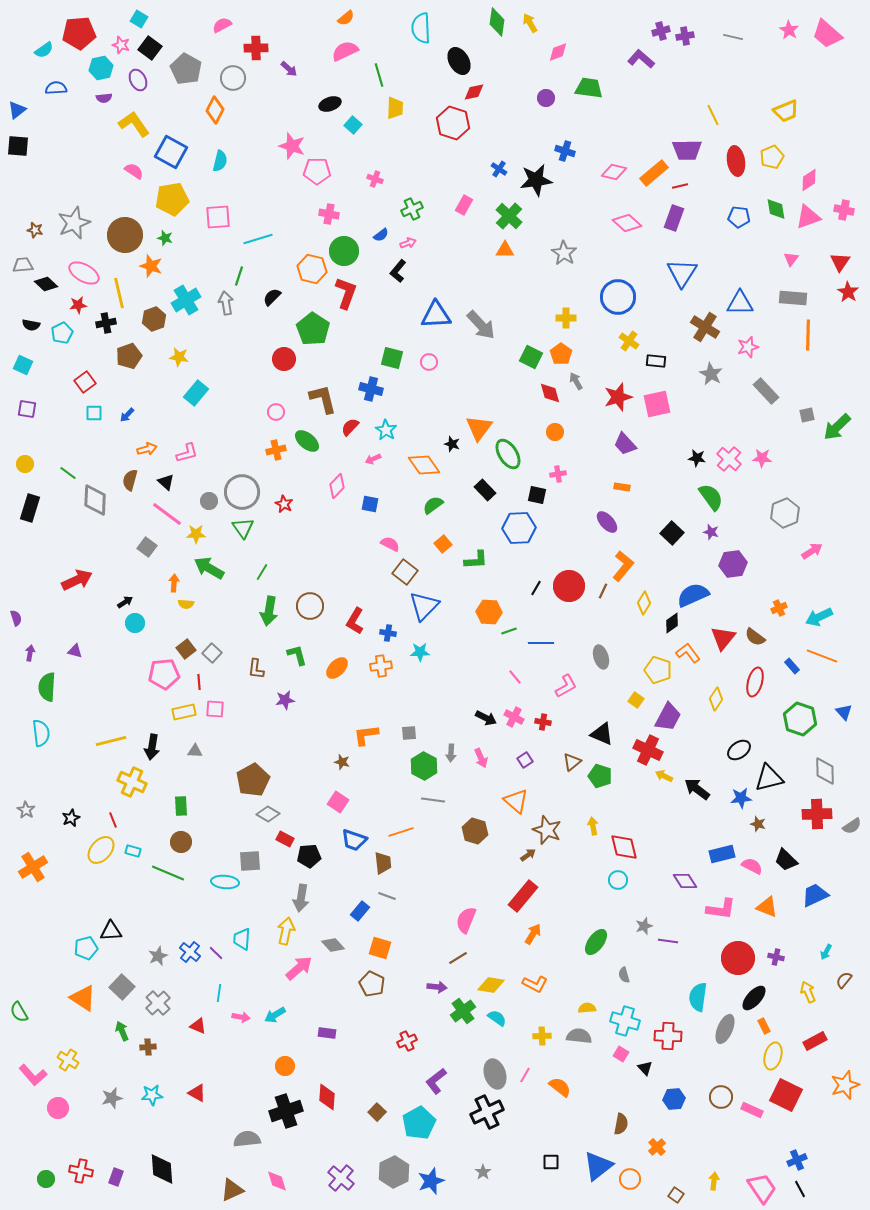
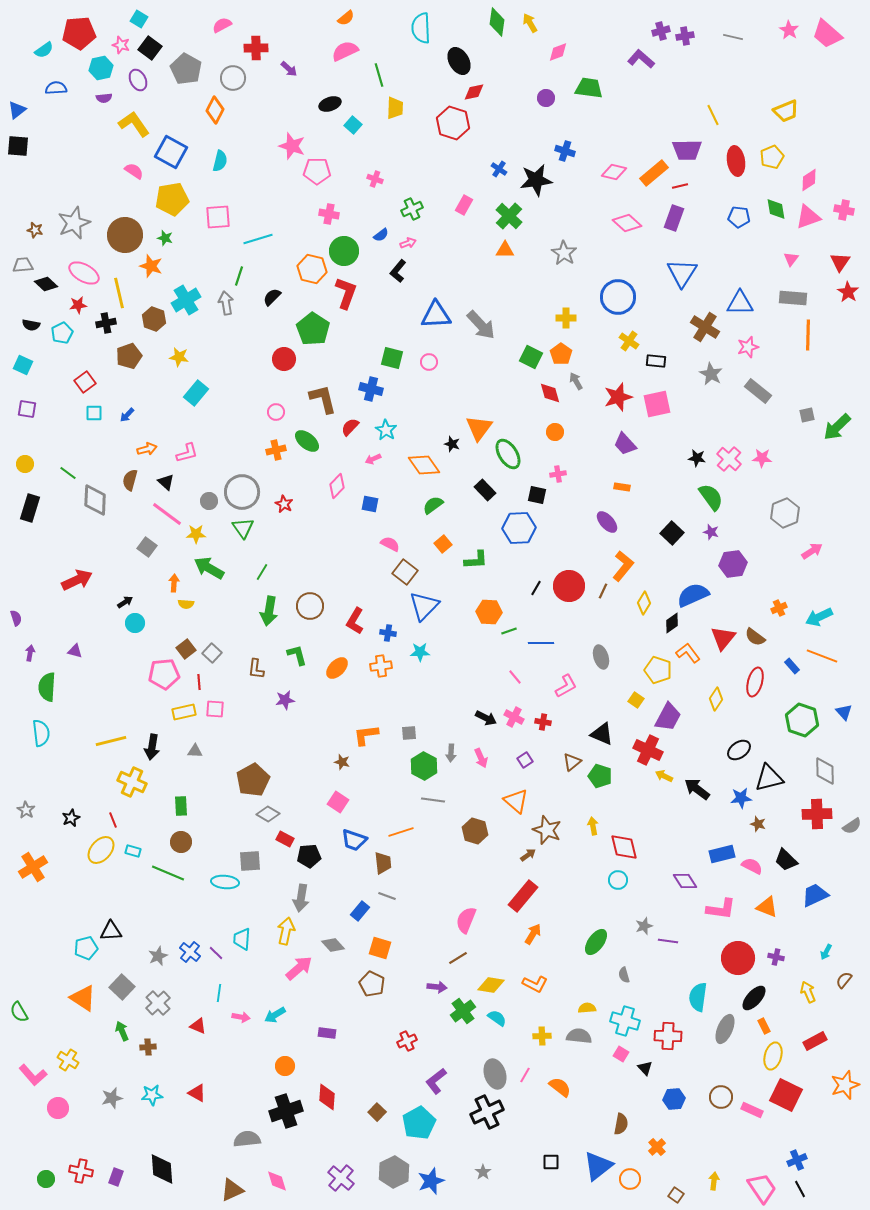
brown hexagon at (154, 319): rotated 20 degrees counterclockwise
gray rectangle at (766, 391): moved 8 px left; rotated 8 degrees counterclockwise
green hexagon at (800, 719): moved 2 px right, 1 px down
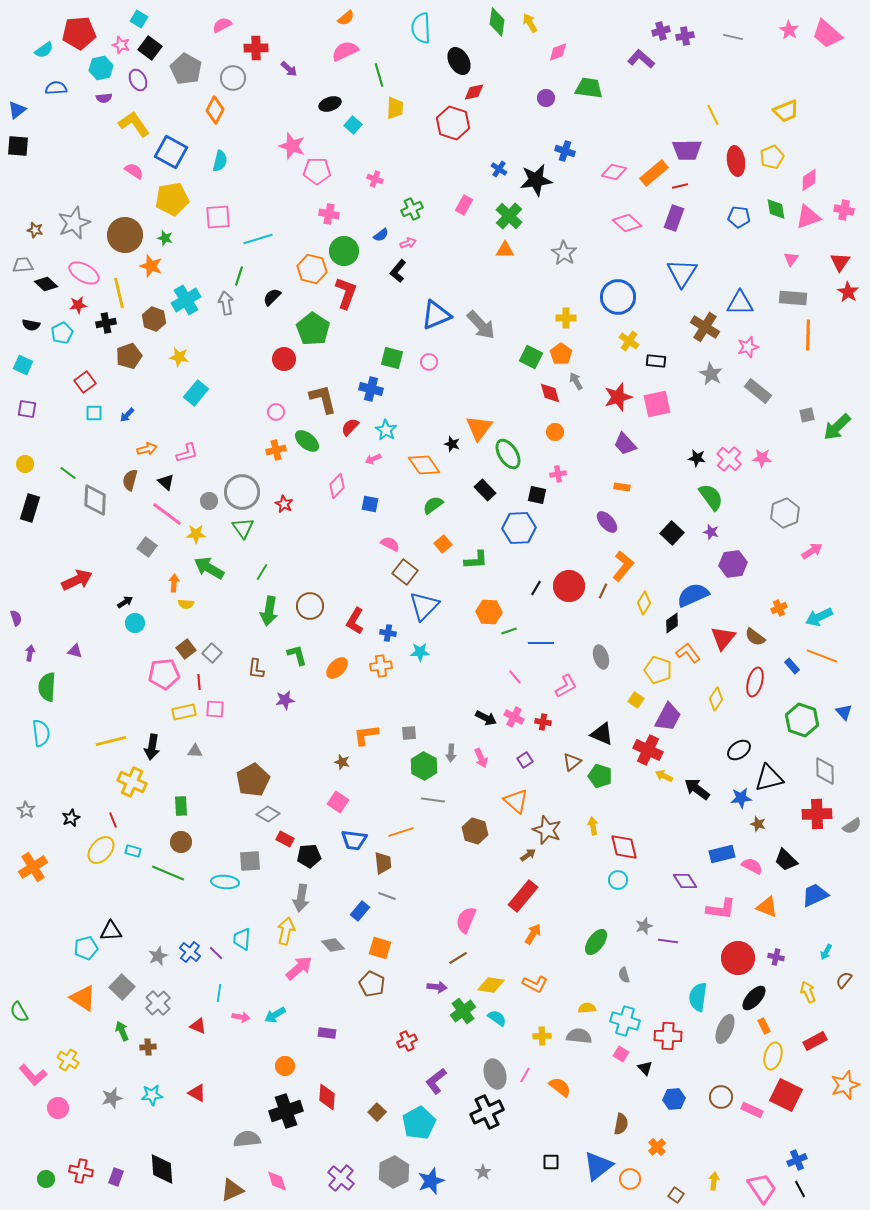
blue triangle at (436, 315): rotated 20 degrees counterclockwise
blue trapezoid at (354, 840): rotated 12 degrees counterclockwise
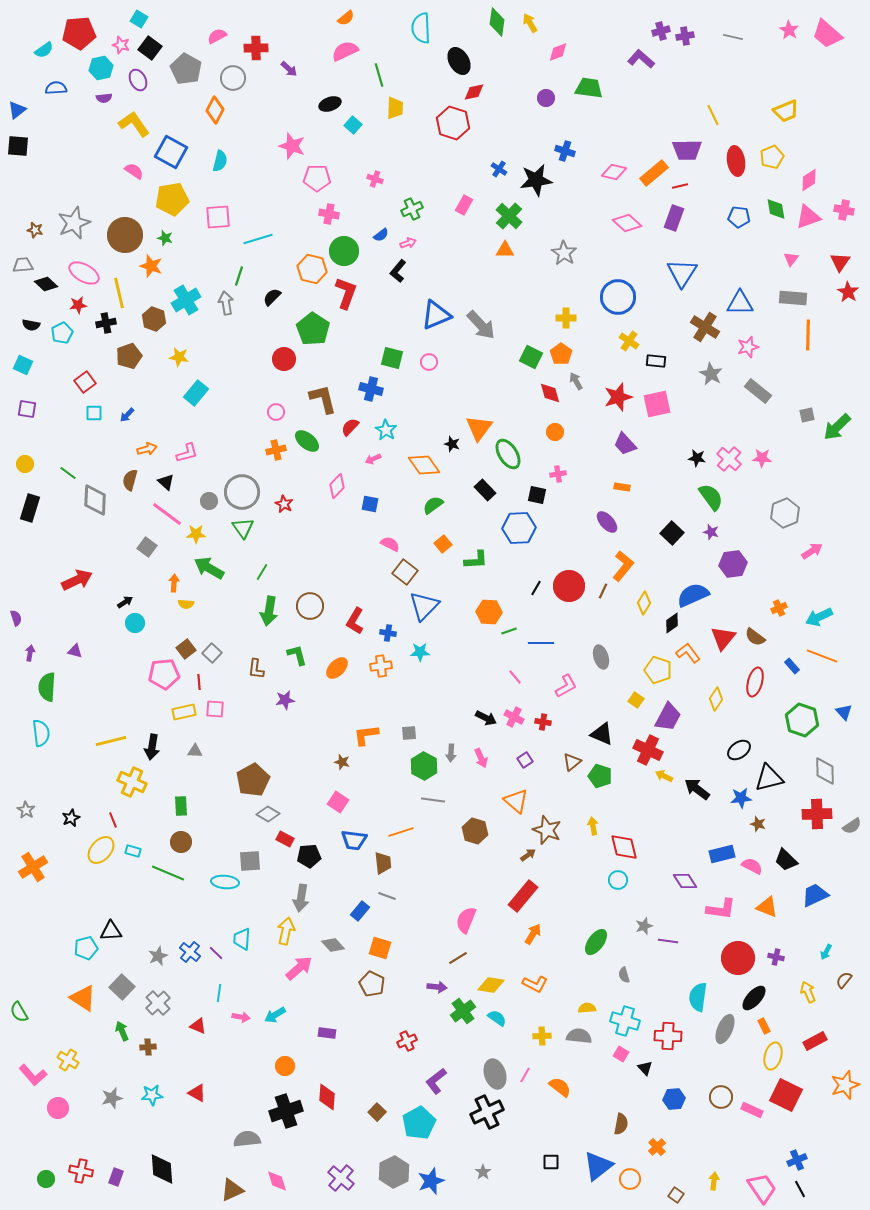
pink semicircle at (222, 25): moved 5 px left, 11 px down
pink pentagon at (317, 171): moved 7 px down
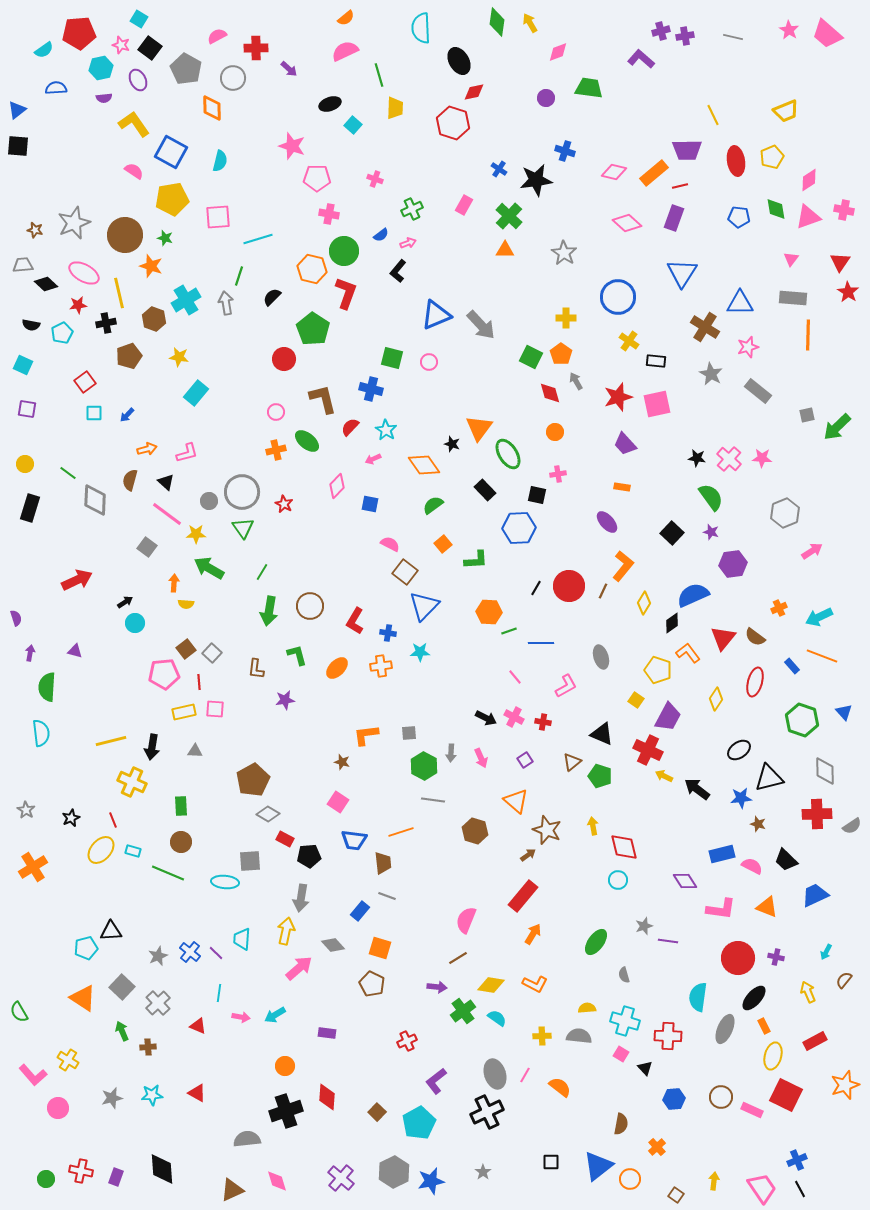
orange diamond at (215, 110): moved 3 px left, 2 px up; rotated 28 degrees counterclockwise
blue star at (431, 1181): rotated 8 degrees clockwise
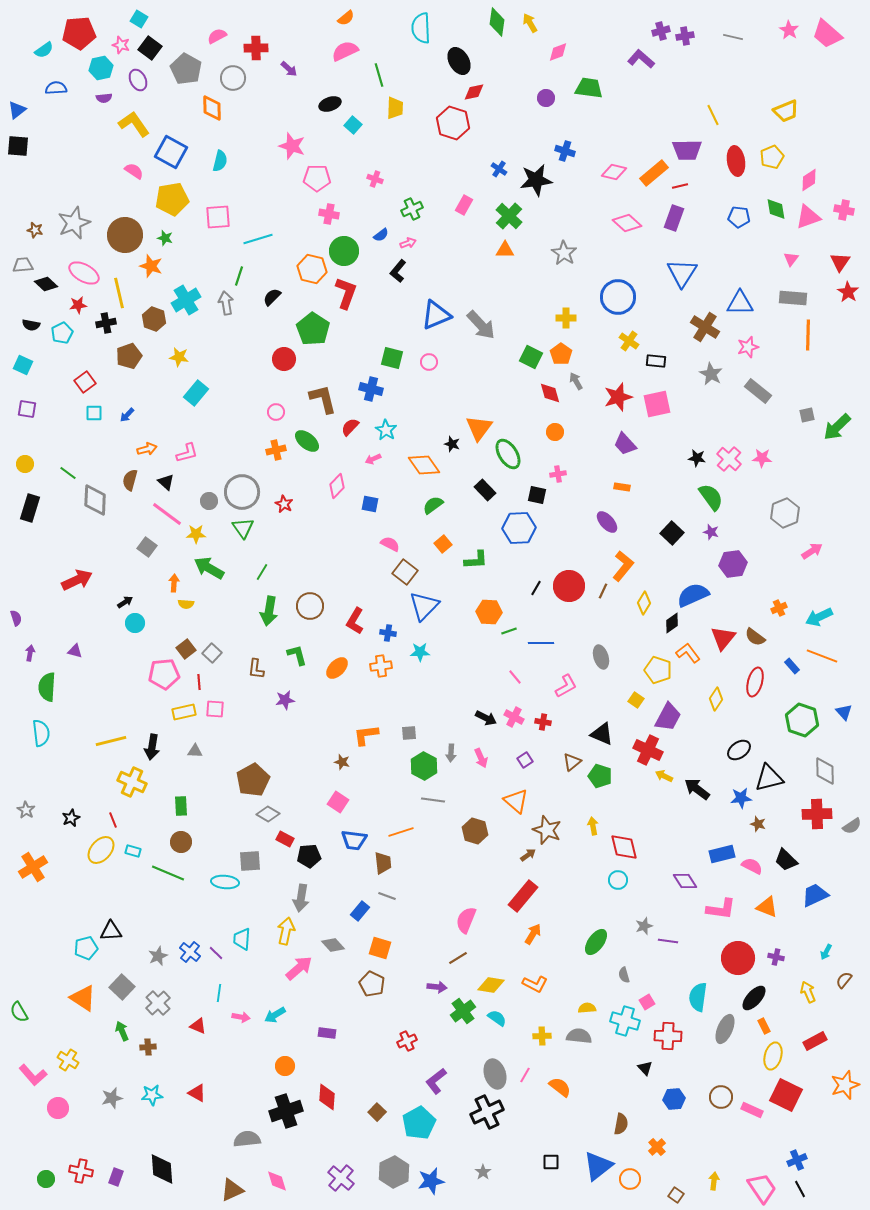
pink square at (621, 1054): moved 26 px right, 52 px up; rotated 28 degrees clockwise
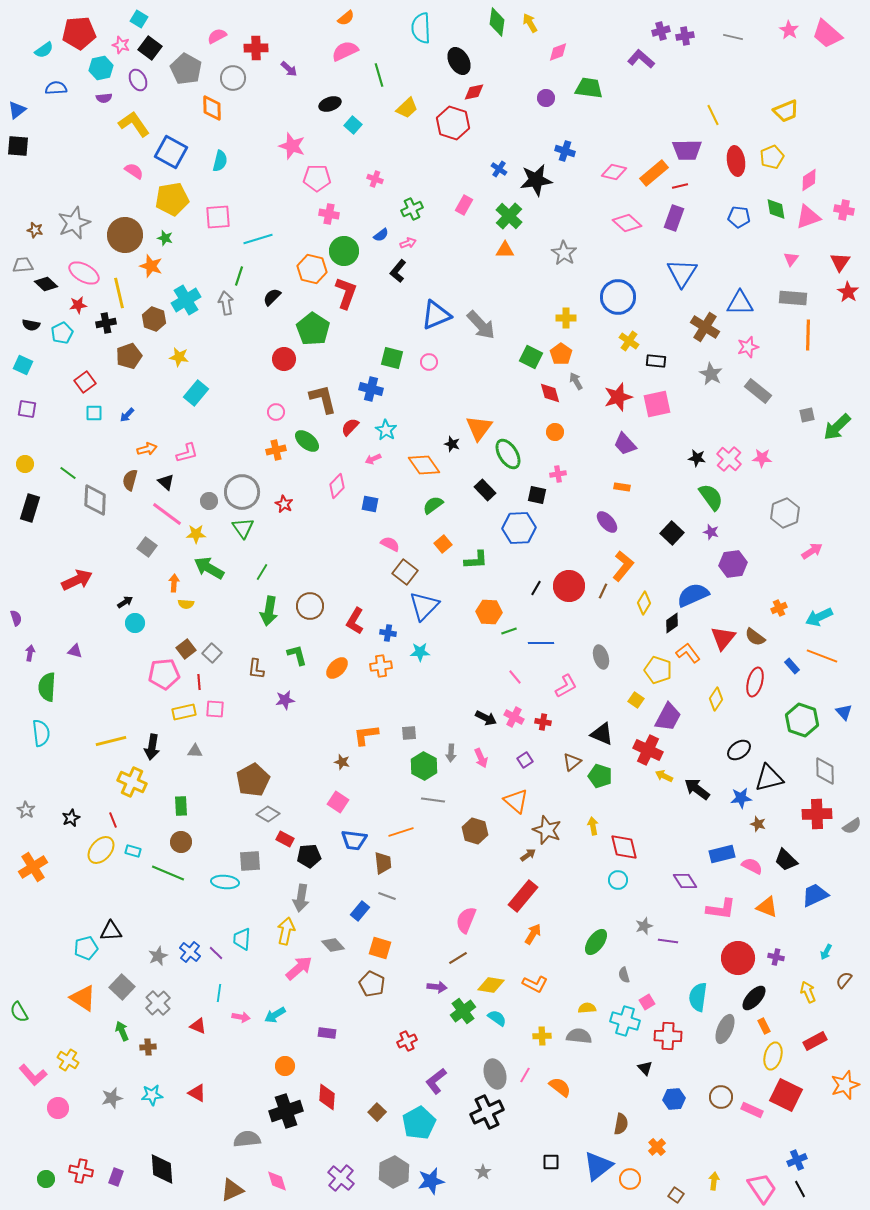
yellow trapezoid at (395, 108): moved 12 px right; rotated 45 degrees clockwise
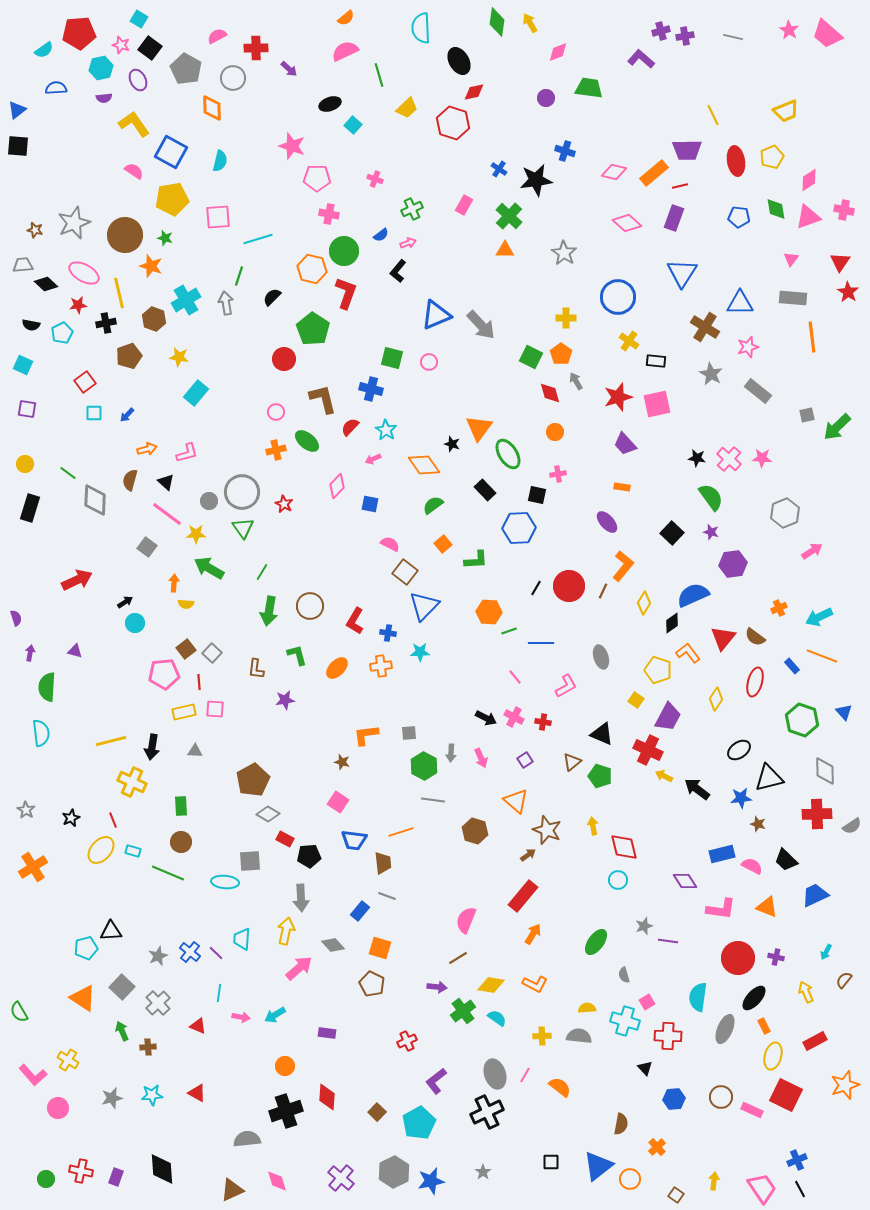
orange line at (808, 335): moved 4 px right, 2 px down; rotated 8 degrees counterclockwise
gray arrow at (301, 898): rotated 12 degrees counterclockwise
yellow arrow at (808, 992): moved 2 px left
